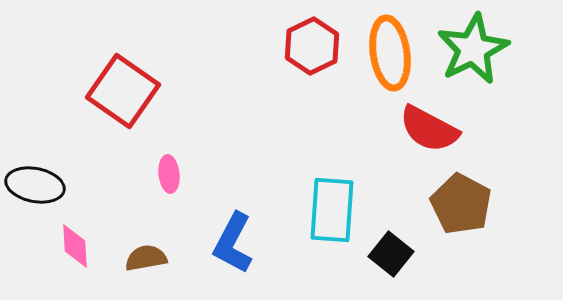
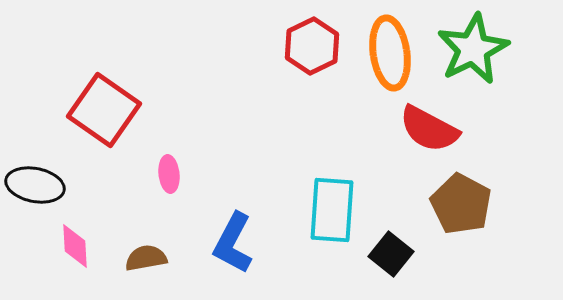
red square: moved 19 px left, 19 px down
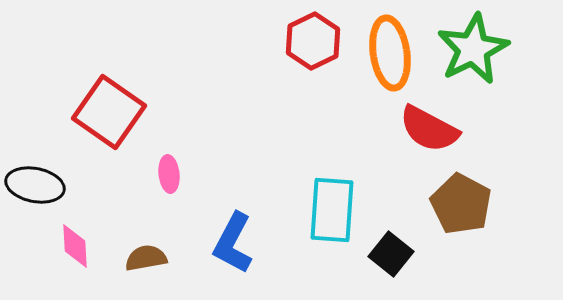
red hexagon: moved 1 px right, 5 px up
red square: moved 5 px right, 2 px down
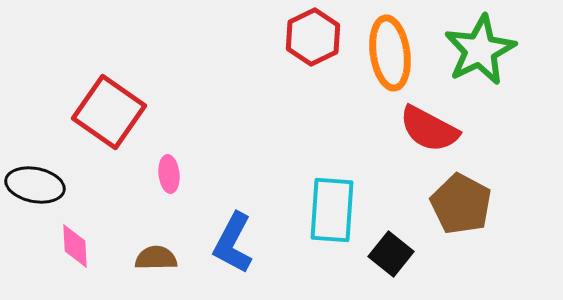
red hexagon: moved 4 px up
green star: moved 7 px right, 1 px down
brown semicircle: moved 10 px right; rotated 9 degrees clockwise
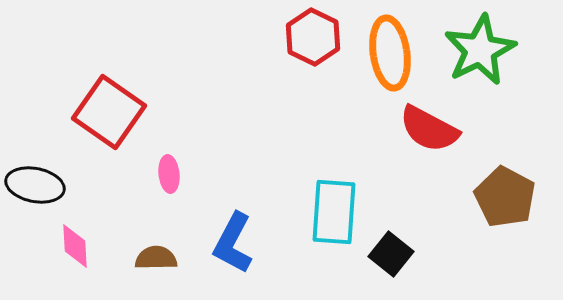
red hexagon: rotated 8 degrees counterclockwise
brown pentagon: moved 44 px right, 7 px up
cyan rectangle: moved 2 px right, 2 px down
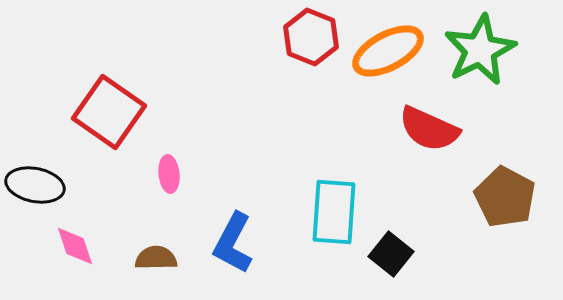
red hexagon: moved 2 px left; rotated 4 degrees counterclockwise
orange ellipse: moved 2 px left, 2 px up; rotated 70 degrees clockwise
red semicircle: rotated 4 degrees counterclockwise
pink diamond: rotated 15 degrees counterclockwise
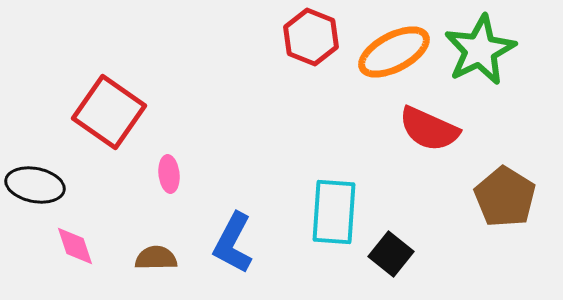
orange ellipse: moved 6 px right, 1 px down
brown pentagon: rotated 4 degrees clockwise
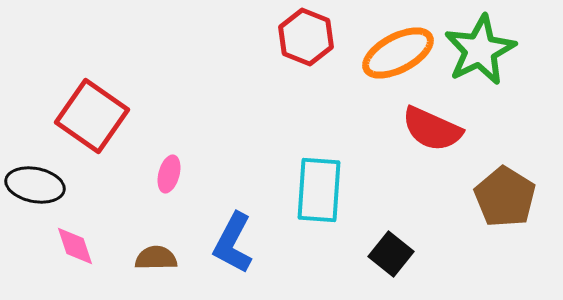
red hexagon: moved 5 px left
orange ellipse: moved 4 px right, 1 px down
red square: moved 17 px left, 4 px down
red semicircle: moved 3 px right
pink ellipse: rotated 21 degrees clockwise
cyan rectangle: moved 15 px left, 22 px up
